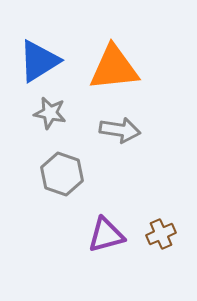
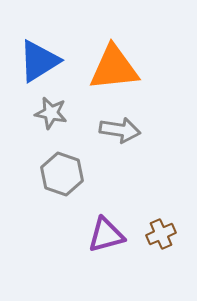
gray star: moved 1 px right
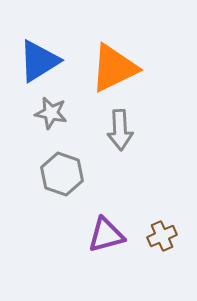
orange triangle: rotated 20 degrees counterclockwise
gray arrow: rotated 78 degrees clockwise
brown cross: moved 1 px right, 2 px down
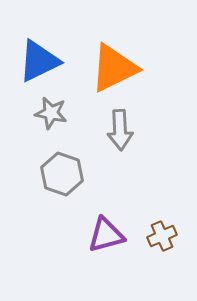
blue triangle: rotated 6 degrees clockwise
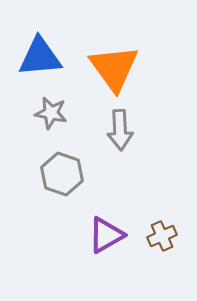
blue triangle: moved 1 px right, 4 px up; rotated 21 degrees clockwise
orange triangle: rotated 40 degrees counterclockwise
purple triangle: rotated 15 degrees counterclockwise
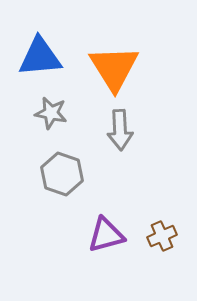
orange triangle: rotated 4 degrees clockwise
purple triangle: rotated 15 degrees clockwise
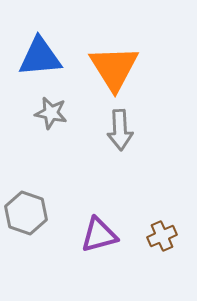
gray hexagon: moved 36 px left, 39 px down
purple triangle: moved 7 px left
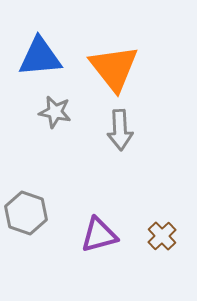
orange triangle: rotated 6 degrees counterclockwise
gray star: moved 4 px right, 1 px up
brown cross: rotated 20 degrees counterclockwise
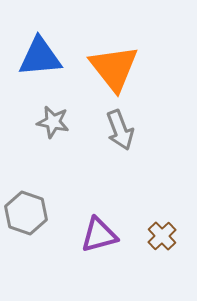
gray star: moved 2 px left, 10 px down
gray arrow: rotated 18 degrees counterclockwise
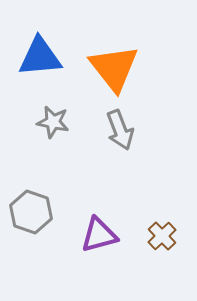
gray hexagon: moved 5 px right, 1 px up
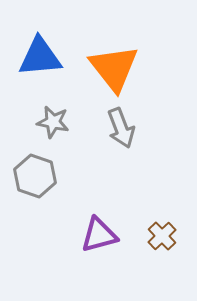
gray arrow: moved 1 px right, 2 px up
gray hexagon: moved 4 px right, 36 px up
